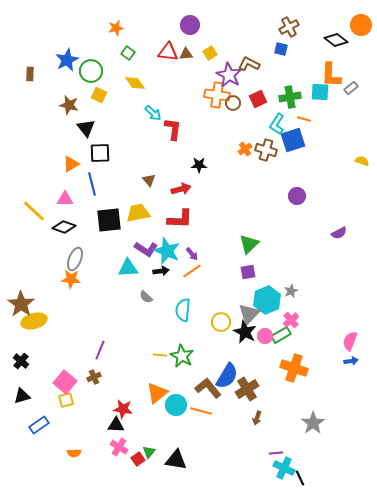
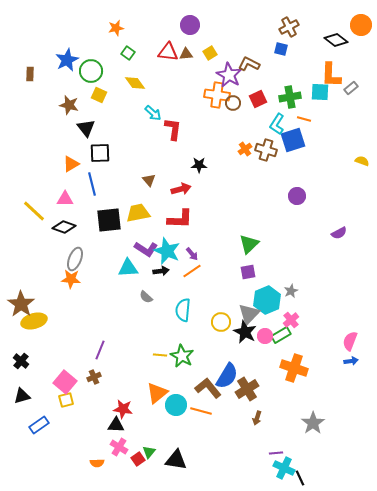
orange semicircle at (74, 453): moved 23 px right, 10 px down
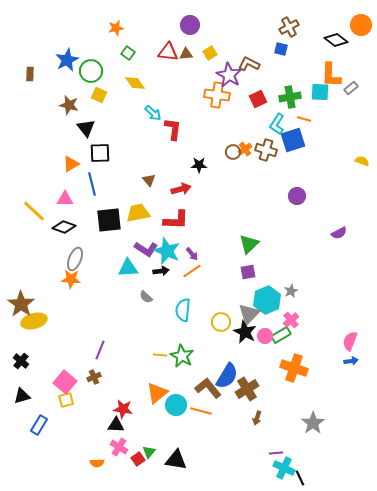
brown circle at (233, 103): moved 49 px down
red L-shape at (180, 219): moved 4 px left, 1 px down
blue rectangle at (39, 425): rotated 24 degrees counterclockwise
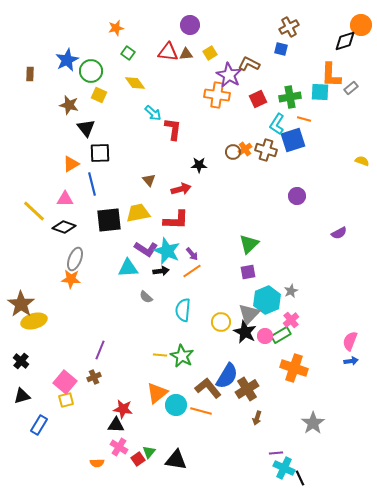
black diamond at (336, 40): moved 9 px right, 1 px down; rotated 55 degrees counterclockwise
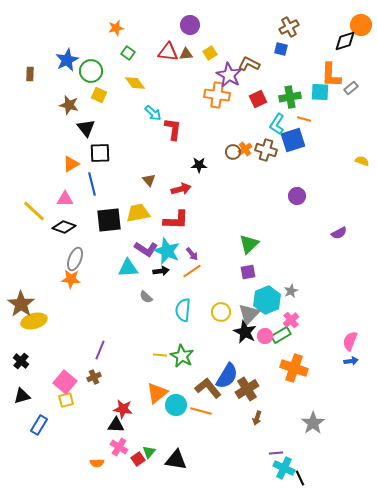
yellow circle at (221, 322): moved 10 px up
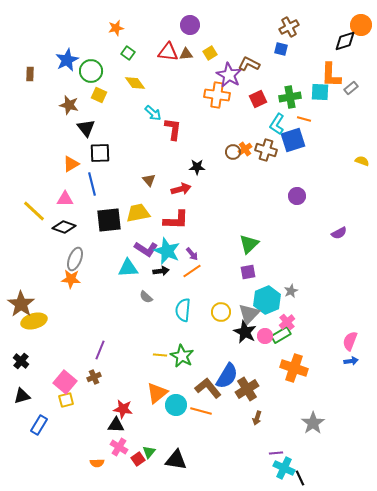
black star at (199, 165): moved 2 px left, 2 px down
pink cross at (291, 320): moved 4 px left, 2 px down
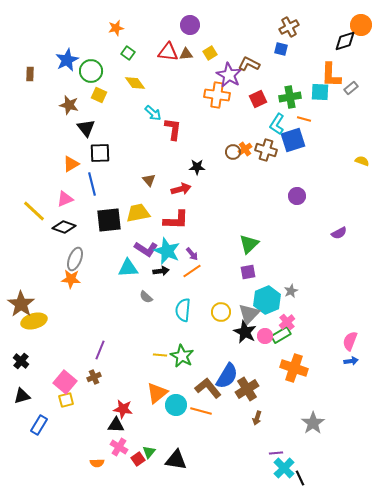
pink triangle at (65, 199): rotated 24 degrees counterclockwise
cyan cross at (284, 468): rotated 20 degrees clockwise
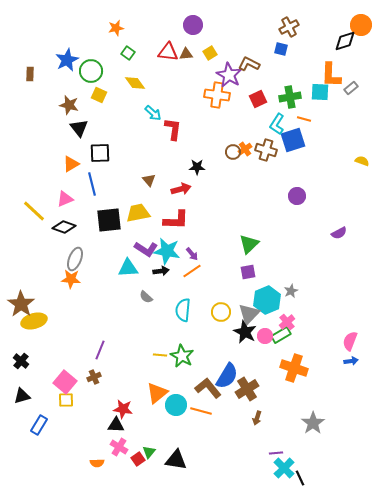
purple circle at (190, 25): moved 3 px right
black triangle at (86, 128): moved 7 px left
cyan star at (167, 251): rotated 12 degrees counterclockwise
yellow square at (66, 400): rotated 14 degrees clockwise
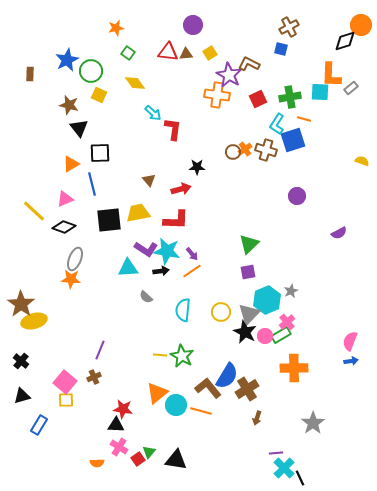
orange cross at (294, 368): rotated 20 degrees counterclockwise
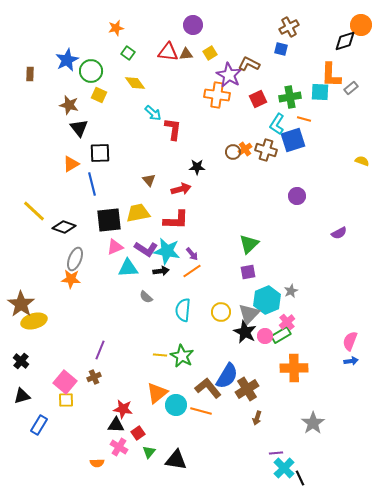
pink triangle at (65, 199): moved 50 px right, 48 px down
red square at (138, 459): moved 26 px up
